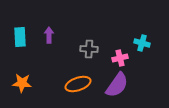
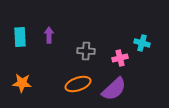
gray cross: moved 3 px left, 2 px down
purple semicircle: moved 3 px left, 4 px down; rotated 12 degrees clockwise
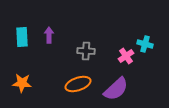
cyan rectangle: moved 2 px right
cyan cross: moved 3 px right, 1 px down
pink cross: moved 6 px right, 2 px up; rotated 21 degrees counterclockwise
purple semicircle: moved 2 px right
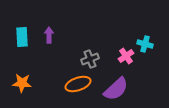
gray cross: moved 4 px right, 8 px down; rotated 24 degrees counterclockwise
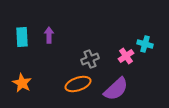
orange star: rotated 24 degrees clockwise
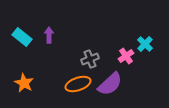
cyan rectangle: rotated 48 degrees counterclockwise
cyan cross: rotated 28 degrees clockwise
orange star: moved 2 px right
purple semicircle: moved 6 px left, 5 px up
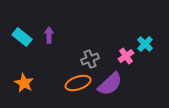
orange ellipse: moved 1 px up
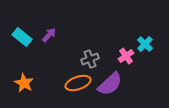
purple arrow: rotated 42 degrees clockwise
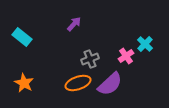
purple arrow: moved 25 px right, 11 px up
